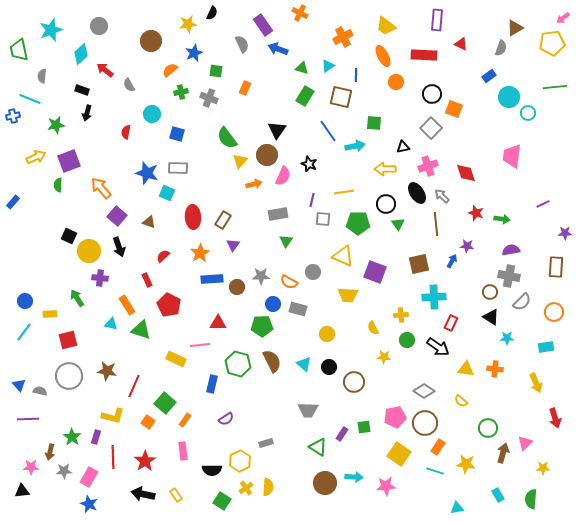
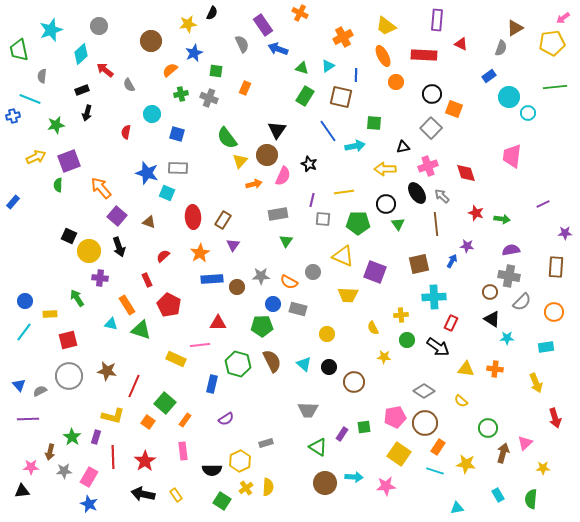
black rectangle at (82, 90): rotated 40 degrees counterclockwise
green cross at (181, 92): moved 2 px down
black triangle at (491, 317): moved 1 px right, 2 px down
gray semicircle at (40, 391): rotated 40 degrees counterclockwise
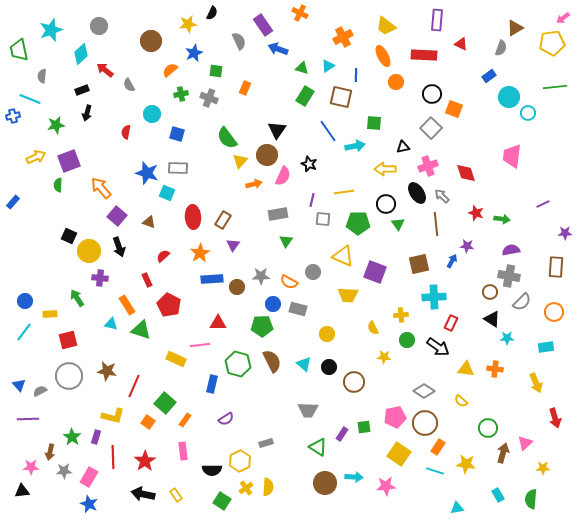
gray semicircle at (242, 44): moved 3 px left, 3 px up
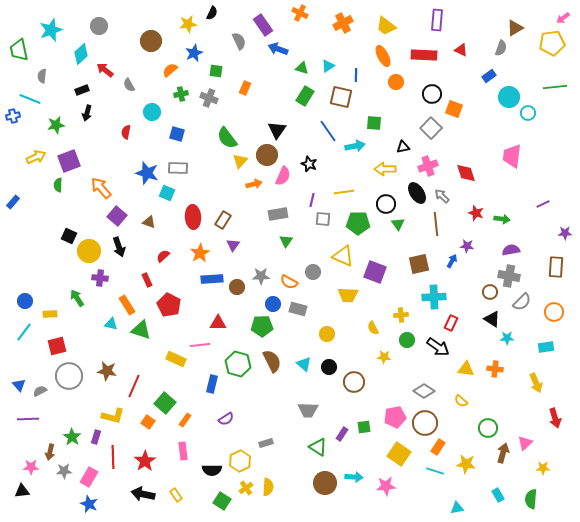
orange cross at (343, 37): moved 14 px up
red triangle at (461, 44): moved 6 px down
cyan circle at (152, 114): moved 2 px up
red square at (68, 340): moved 11 px left, 6 px down
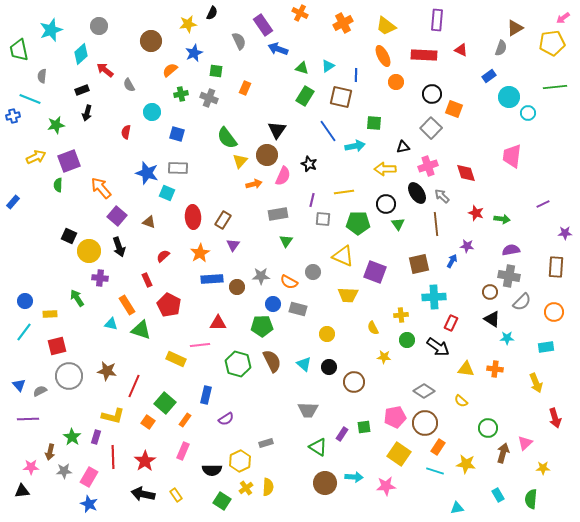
blue rectangle at (212, 384): moved 6 px left, 11 px down
pink rectangle at (183, 451): rotated 30 degrees clockwise
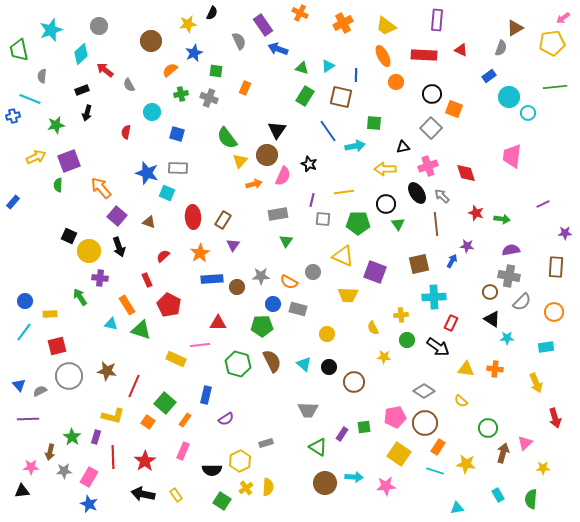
green arrow at (77, 298): moved 3 px right, 1 px up
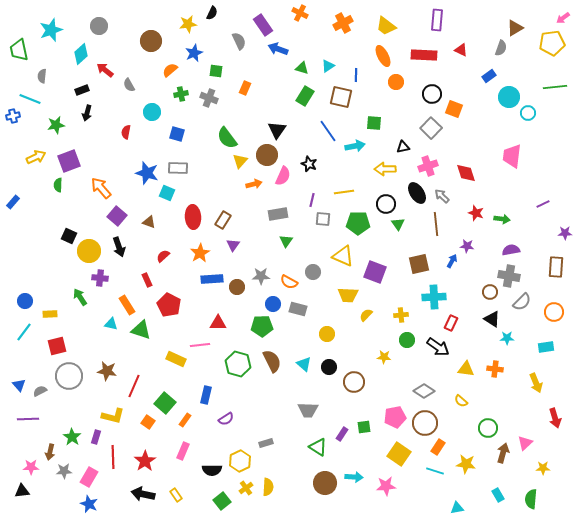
yellow semicircle at (373, 328): moved 7 px left, 13 px up; rotated 72 degrees clockwise
green square at (222, 501): rotated 18 degrees clockwise
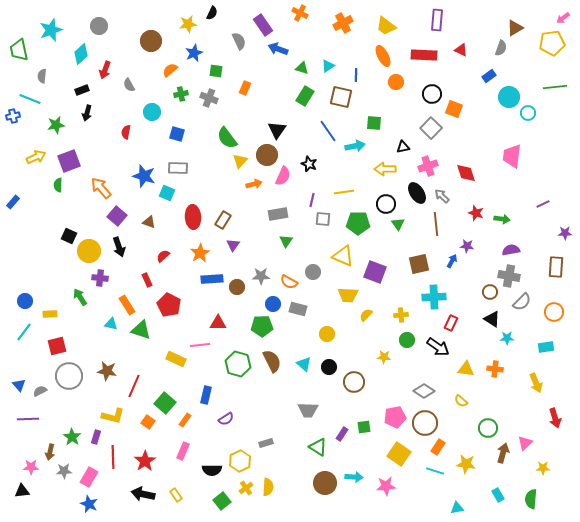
red arrow at (105, 70): rotated 108 degrees counterclockwise
blue star at (147, 173): moved 3 px left, 3 px down
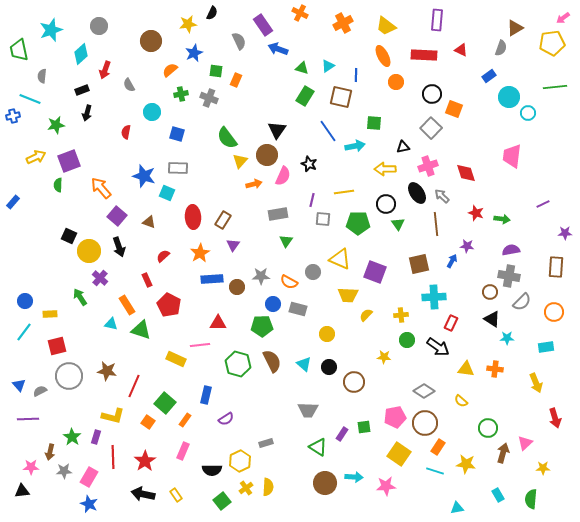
orange rectangle at (245, 88): moved 9 px left, 8 px up
yellow triangle at (343, 256): moved 3 px left, 3 px down
purple cross at (100, 278): rotated 35 degrees clockwise
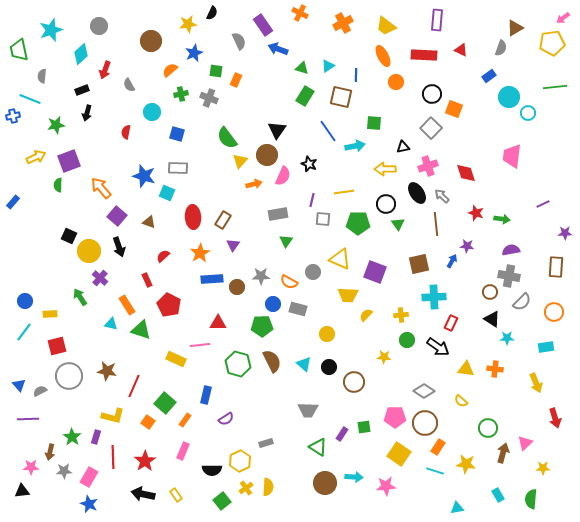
pink pentagon at (395, 417): rotated 10 degrees clockwise
